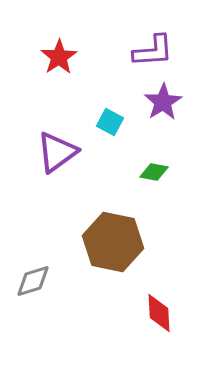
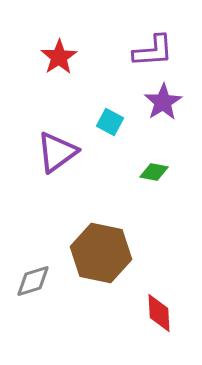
brown hexagon: moved 12 px left, 11 px down
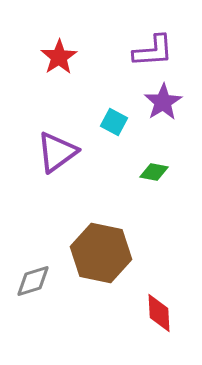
cyan square: moved 4 px right
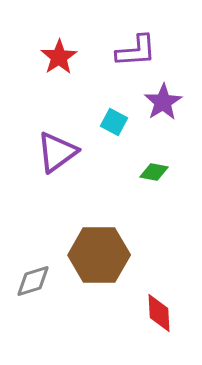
purple L-shape: moved 17 px left
brown hexagon: moved 2 px left, 2 px down; rotated 12 degrees counterclockwise
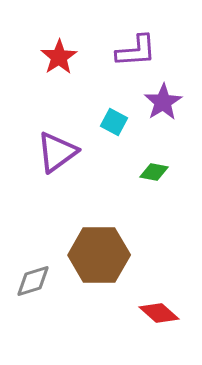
red diamond: rotated 45 degrees counterclockwise
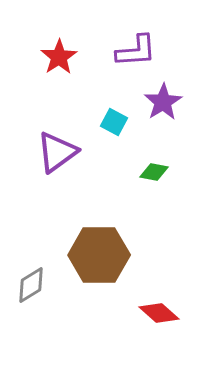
gray diamond: moved 2 px left, 4 px down; rotated 15 degrees counterclockwise
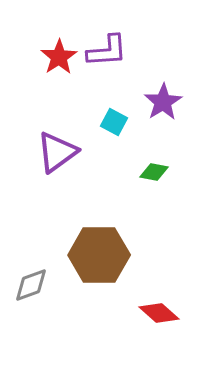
purple L-shape: moved 29 px left
gray diamond: rotated 12 degrees clockwise
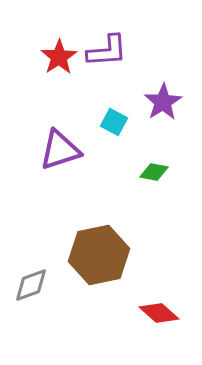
purple triangle: moved 3 px right, 2 px up; rotated 18 degrees clockwise
brown hexagon: rotated 12 degrees counterclockwise
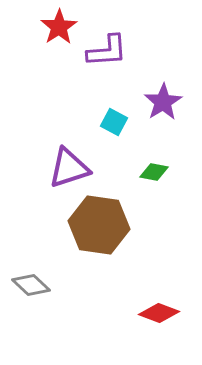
red star: moved 30 px up
purple triangle: moved 9 px right, 18 px down
brown hexagon: moved 30 px up; rotated 20 degrees clockwise
gray diamond: rotated 63 degrees clockwise
red diamond: rotated 21 degrees counterclockwise
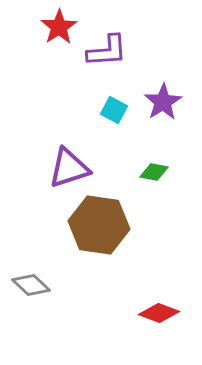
cyan square: moved 12 px up
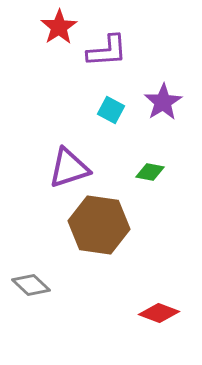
cyan square: moved 3 px left
green diamond: moved 4 px left
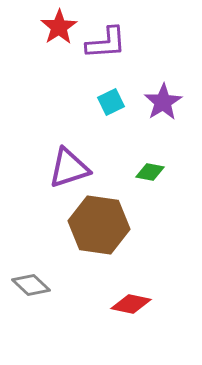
purple L-shape: moved 1 px left, 8 px up
cyan square: moved 8 px up; rotated 36 degrees clockwise
red diamond: moved 28 px left, 9 px up; rotated 9 degrees counterclockwise
